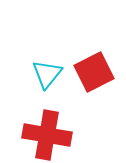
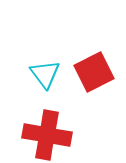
cyan triangle: moved 2 px left; rotated 16 degrees counterclockwise
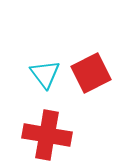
red square: moved 3 px left, 1 px down
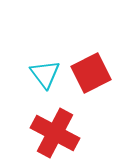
red cross: moved 8 px right, 2 px up; rotated 18 degrees clockwise
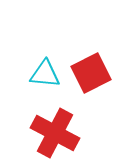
cyan triangle: rotated 48 degrees counterclockwise
